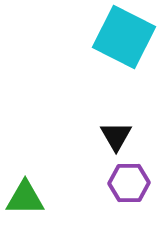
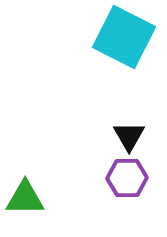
black triangle: moved 13 px right
purple hexagon: moved 2 px left, 5 px up
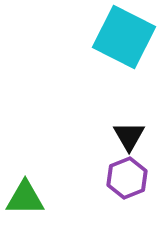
purple hexagon: rotated 21 degrees counterclockwise
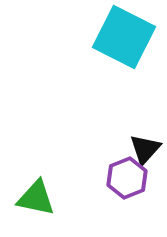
black triangle: moved 16 px right, 13 px down; rotated 12 degrees clockwise
green triangle: moved 11 px right; rotated 12 degrees clockwise
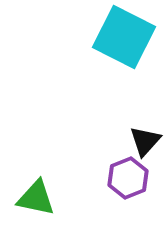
black triangle: moved 8 px up
purple hexagon: moved 1 px right
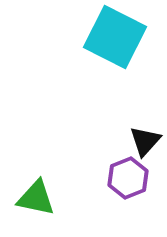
cyan square: moved 9 px left
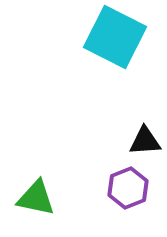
black triangle: rotated 44 degrees clockwise
purple hexagon: moved 10 px down
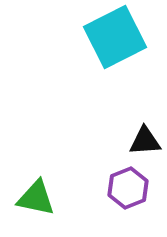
cyan square: rotated 36 degrees clockwise
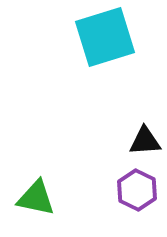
cyan square: moved 10 px left; rotated 10 degrees clockwise
purple hexagon: moved 9 px right, 2 px down; rotated 12 degrees counterclockwise
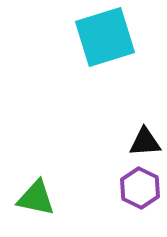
black triangle: moved 1 px down
purple hexagon: moved 3 px right, 2 px up
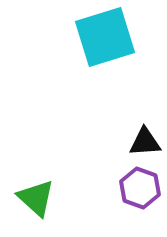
purple hexagon: rotated 6 degrees counterclockwise
green triangle: rotated 30 degrees clockwise
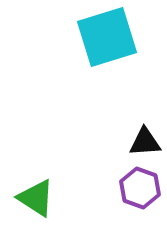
cyan square: moved 2 px right
green triangle: rotated 9 degrees counterclockwise
